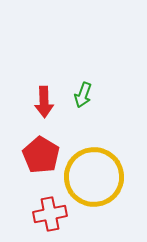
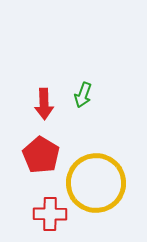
red arrow: moved 2 px down
yellow circle: moved 2 px right, 6 px down
red cross: rotated 12 degrees clockwise
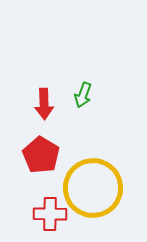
yellow circle: moved 3 px left, 5 px down
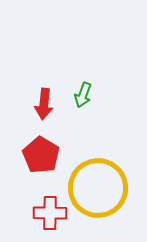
red arrow: rotated 8 degrees clockwise
yellow circle: moved 5 px right
red cross: moved 1 px up
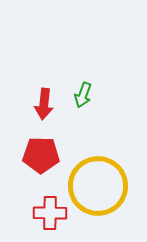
red pentagon: rotated 30 degrees counterclockwise
yellow circle: moved 2 px up
